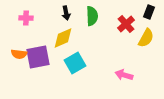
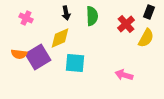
pink cross: rotated 24 degrees clockwise
yellow diamond: moved 3 px left
purple square: rotated 20 degrees counterclockwise
cyan square: rotated 35 degrees clockwise
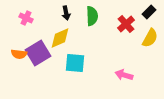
black rectangle: rotated 24 degrees clockwise
yellow semicircle: moved 4 px right
purple square: moved 4 px up
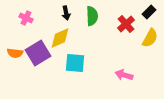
orange semicircle: moved 4 px left, 1 px up
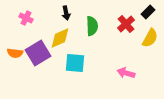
black rectangle: moved 1 px left
green semicircle: moved 10 px down
pink arrow: moved 2 px right, 2 px up
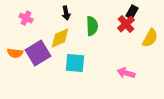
black rectangle: moved 16 px left; rotated 16 degrees counterclockwise
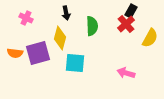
black rectangle: moved 1 px left, 1 px up
yellow diamond: rotated 50 degrees counterclockwise
purple square: rotated 15 degrees clockwise
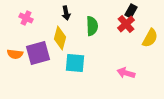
orange semicircle: moved 1 px down
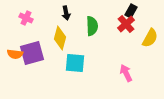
purple square: moved 6 px left
pink arrow: rotated 48 degrees clockwise
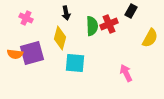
red cross: moved 17 px left; rotated 18 degrees clockwise
